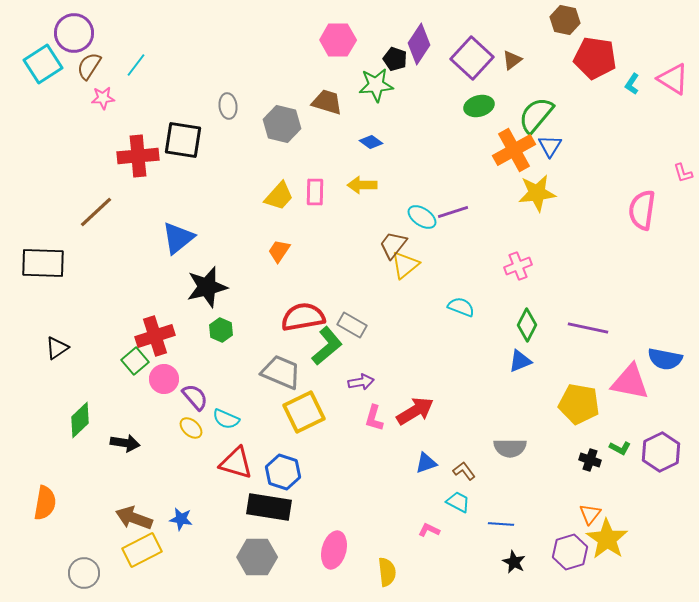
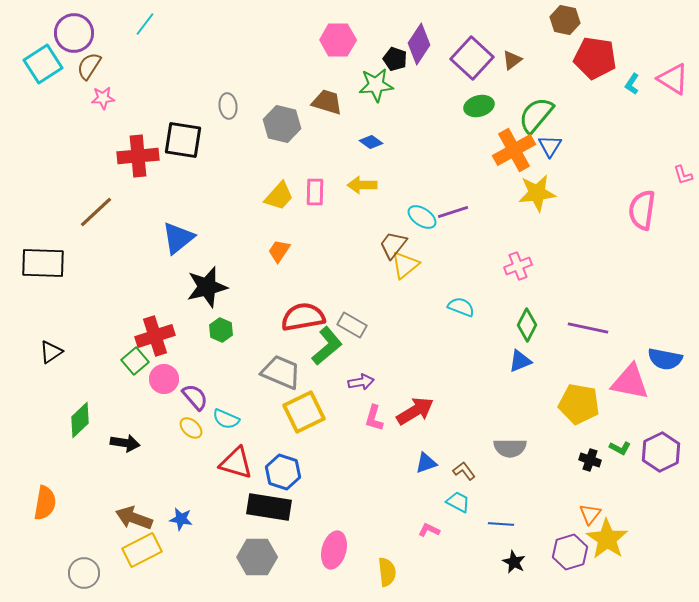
cyan line at (136, 65): moved 9 px right, 41 px up
pink L-shape at (683, 173): moved 2 px down
black triangle at (57, 348): moved 6 px left, 4 px down
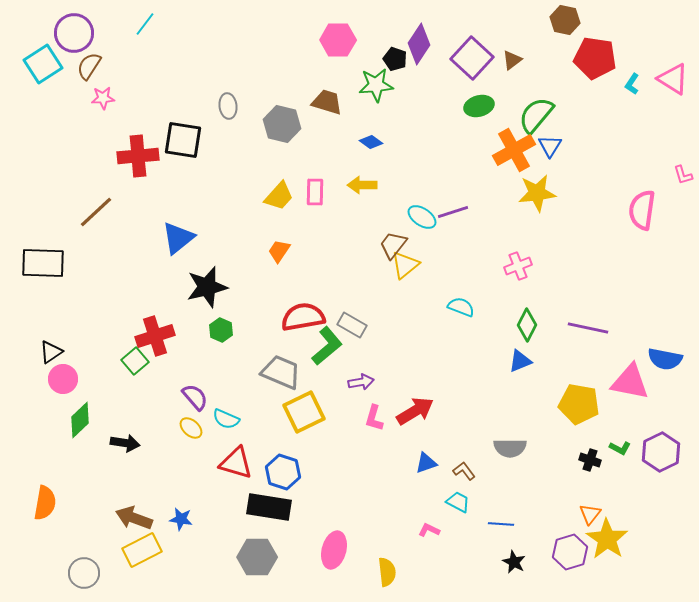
pink circle at (164, 379): moved 101 px left
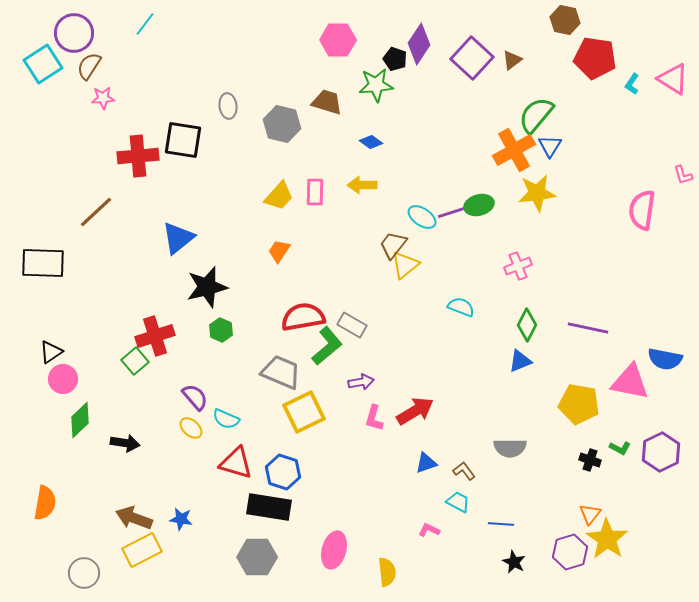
green ellipse at (479, 106): moved 99 px down
